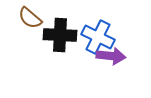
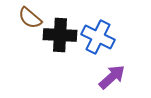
purple arrow: moved 1 px right, 21 px down; rotated 48 degrees counterclockwise
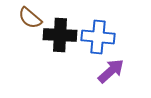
blue cross: rotated 20 degrees counterclockwise
purple arrow: moved 1 px left, 6 px up
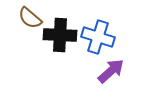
blue cross: rotated 12 degrees clockwise
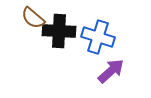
brown semicircle: moved 3 px right
black cross: moved 1 px left, 4 px up
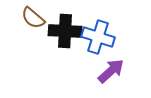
black cross: moved 6 px right
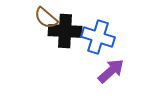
brown semicircle: moved 13 px right
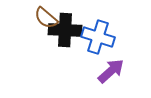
black cross: moved 1 px up
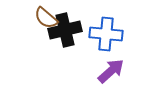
black cross: rotated 16 degrees counterclockwise
blue cross: moved 8 px right, 3 px up; rotated 12 degrees counterclockwise
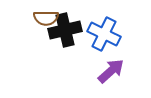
brown semicircle: rotated 40 degrees counterclockwise
blue cross: moved 2 px left; rotated 20 degrees clockwise
